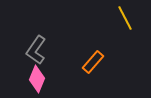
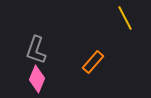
gray L-shape: rotated 16 degrees counterclockwise
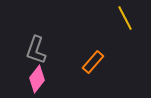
pink diamond: rotated 16 degrees clockwise
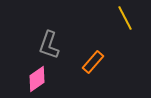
gray L-shape: moved 13 px right, 5 px up
pink diamond: rotated 16 degrees clockwise
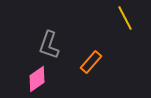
orange rectangle: moved 2 px left
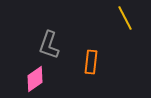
orange rectangle: rotated 35 degrees counterclockwise
pink diamond: moved 2 px left
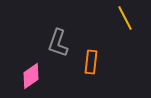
gray L-shape: moved 9 px right, 2 px up
pink diamond: moved 4 px left, 3 px up
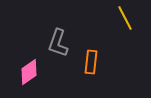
pink diamond: moved 2 px left, 4 px up
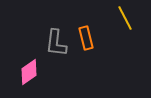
gray L-shape: moved 2 px left; rotated 12 degrees counterclockwise
orange rectangle: moved 5 px left, 24 px up; rotated 20 degrees counterclockwise
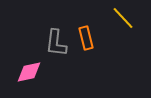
yellow line: moved 2 px left; rotated 15 degrees counterclockwise
pink diamond: rotated 24 degrees clockwise
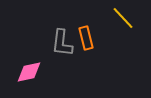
gray L-shape: moved 6 px right
